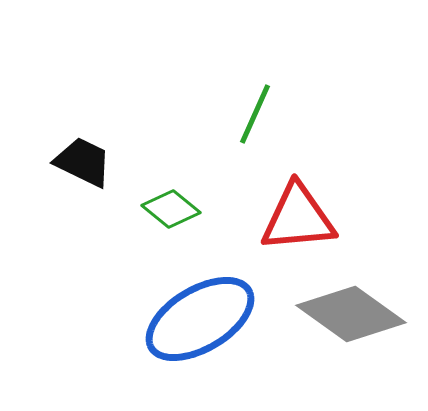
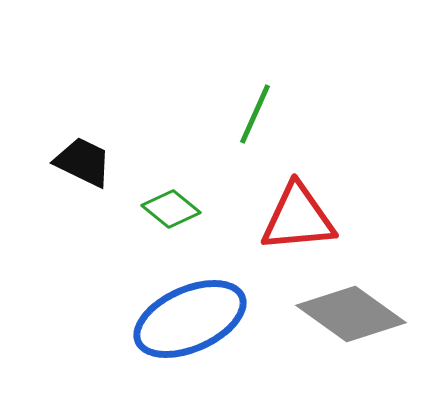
blue ellipse: moved 10 px left; rotated 7 degrees clockwise
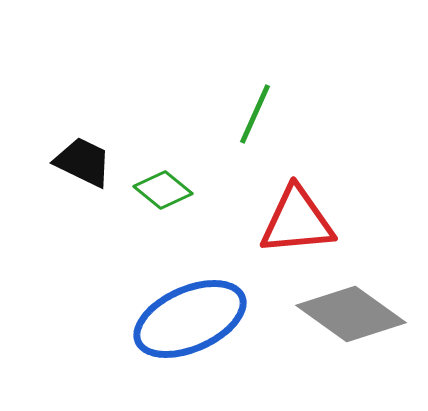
green diamond: moved 8 px left, 19 px up
red triangle: moved 1 px left, 3 px down
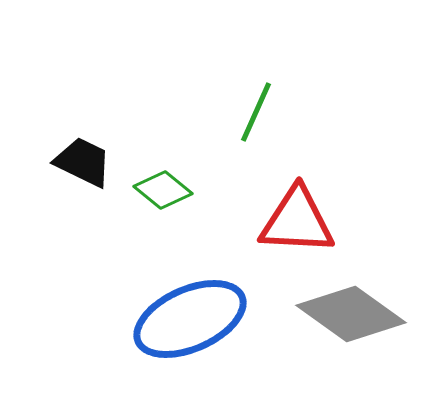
green line: moved 1 px right, 2 px up
red triangle: rotated 8 degrees clockwise
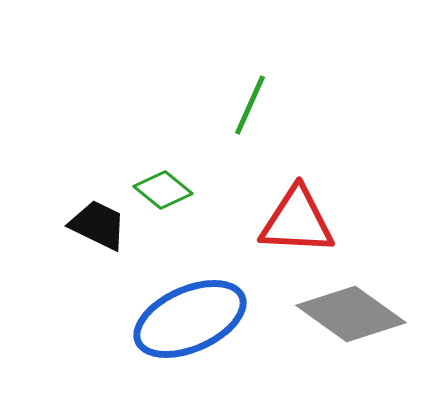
green line: moved 6 px left, 7 px up
black trapezoid: moved 15 px right, 63 px down
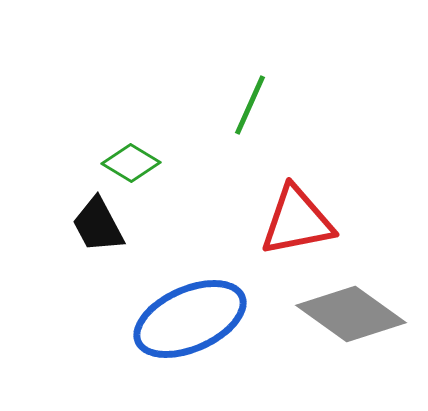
green diamond: moved 32 px left, 27 px up; rotated 8 degrees counterclockwise
red triangle: rotated 14 degrees counterclockwise
black trapezoid: rotated 144 degrees counterclockwise
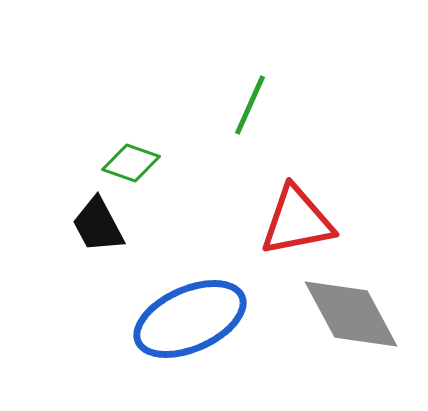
green diamond: rotated 12 degrees counterclockwise
gray diamond: rotated 26 degrees clockwise
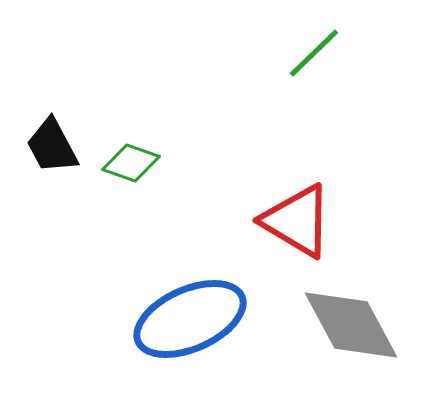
green line: moved 64 px right, 52 px up; rotated 22 degrees clockwise
red triangle: rotated 42 degrees clockwise
black trapezoid: moved 46 px left, 79 px up
gray diamond: moved 11 px down
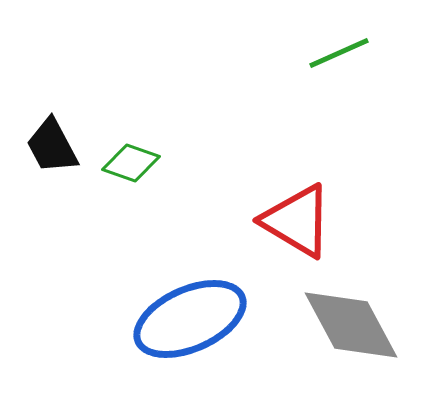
green line: moved 25 px right; rotated 20 degrees clockwise
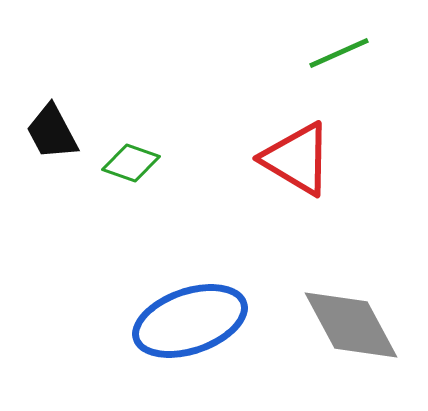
black trapezoid: moved 14 px up
red triangle: moved 62 px up
blue ellipse: moved 2 px down; rotated 5 degrees clockwise
